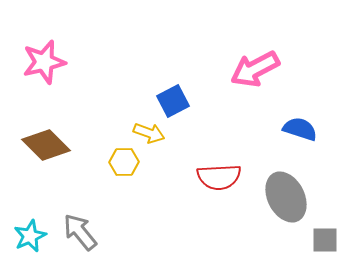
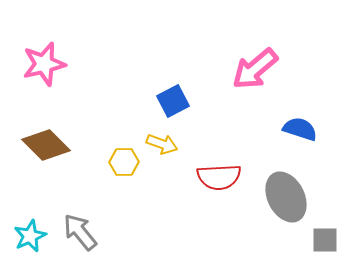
pink star: moved 2 px down
pink arrow: rotated 12 degrees counterclockwise
yellow arrow: moved 13 px right, 11 px down
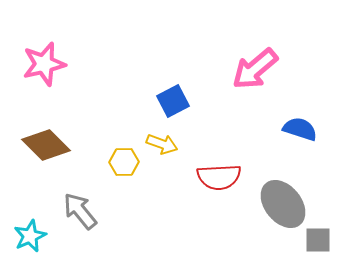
gray ellipse: moved 3 px left, 7 px down; rotated 12 degrees counterclockwise
gray arrow: moved 21 px up
gray square: moved 7 px left
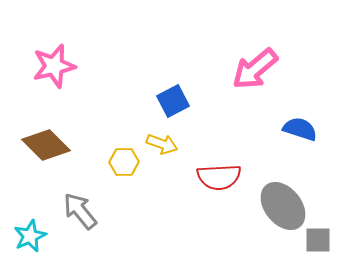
pink star: moved 10 px right, 2 px down
gray ellipse: moved 2 px down
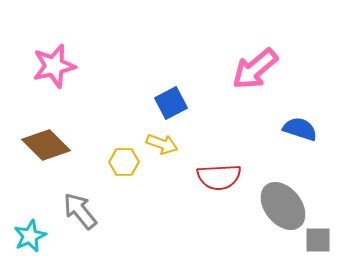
blue square: moved 2 px left, 2 px down
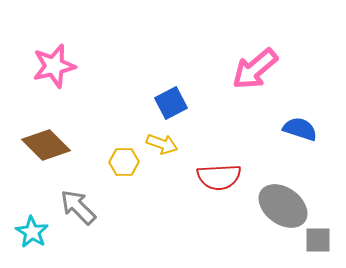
gray ellipse: rotated 15 degrees counterclockwise
gray arrow: moved 2 px left, 4 px up; rotated 6 degrees counterclockwise
cyan star: moved 2 px right, 4 px up; rotated 16 degrees counterclockwise
